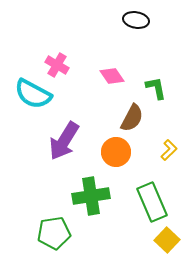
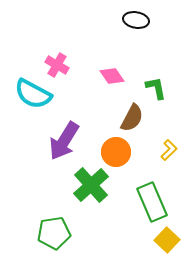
green cross: moved 11 px up; rotated 33 degrees counterclockwise
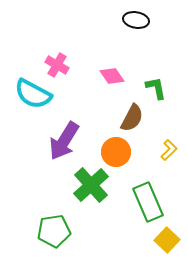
green rectangle: moved 4 px left
green pentagon: moved 2 px up
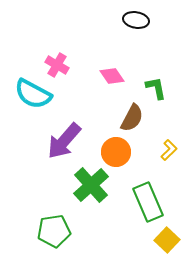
purple arrow: rotated 9 degrees clockwise
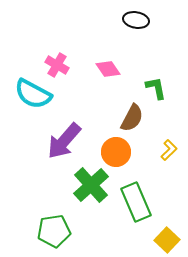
pink diamond: moved 4 px left, 7 px up
green rectangle: moved 12 px left
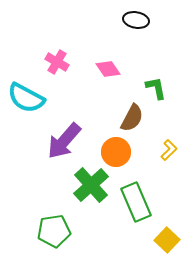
pink cross: moved 3 px up
cyan semicircle: moved 7 px left, 4 px down
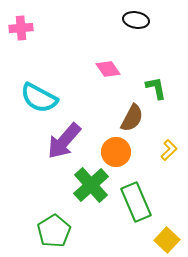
pink cross: moved 36 px left, 34 px up; rotated 35 degrees counterclockwise
cyan semicircle: moved 13 px right
green pentagon: rotated 24 degrees counterclockwise
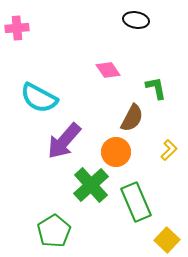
pink cross: moved 4 px left
pink diamond: moved 1 px down
